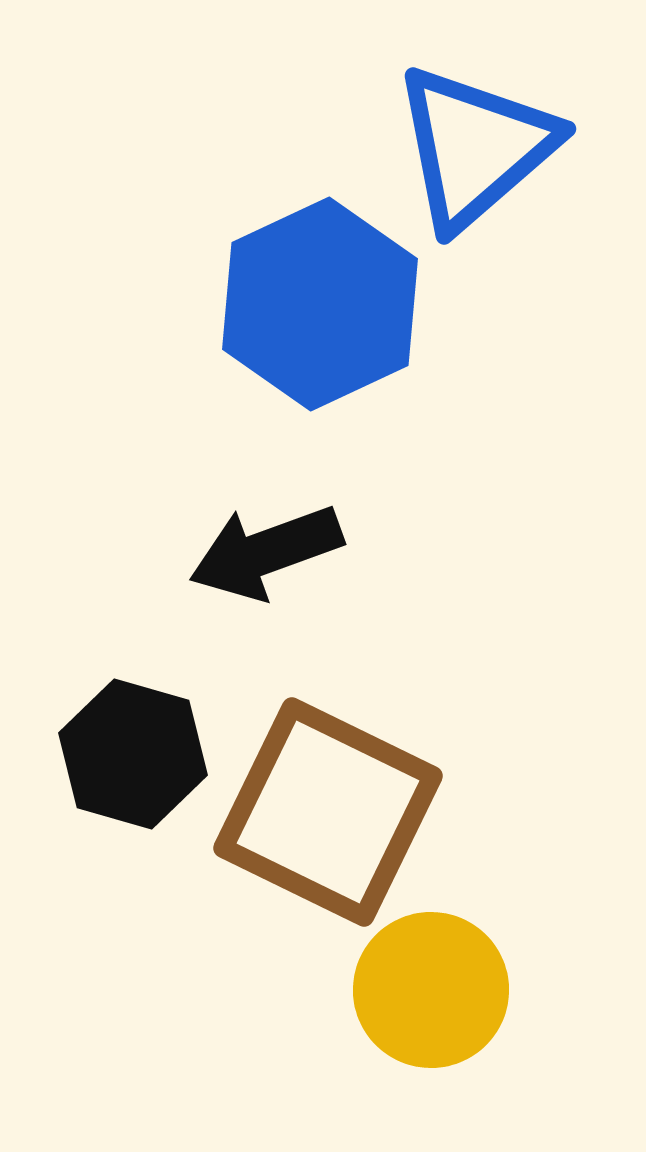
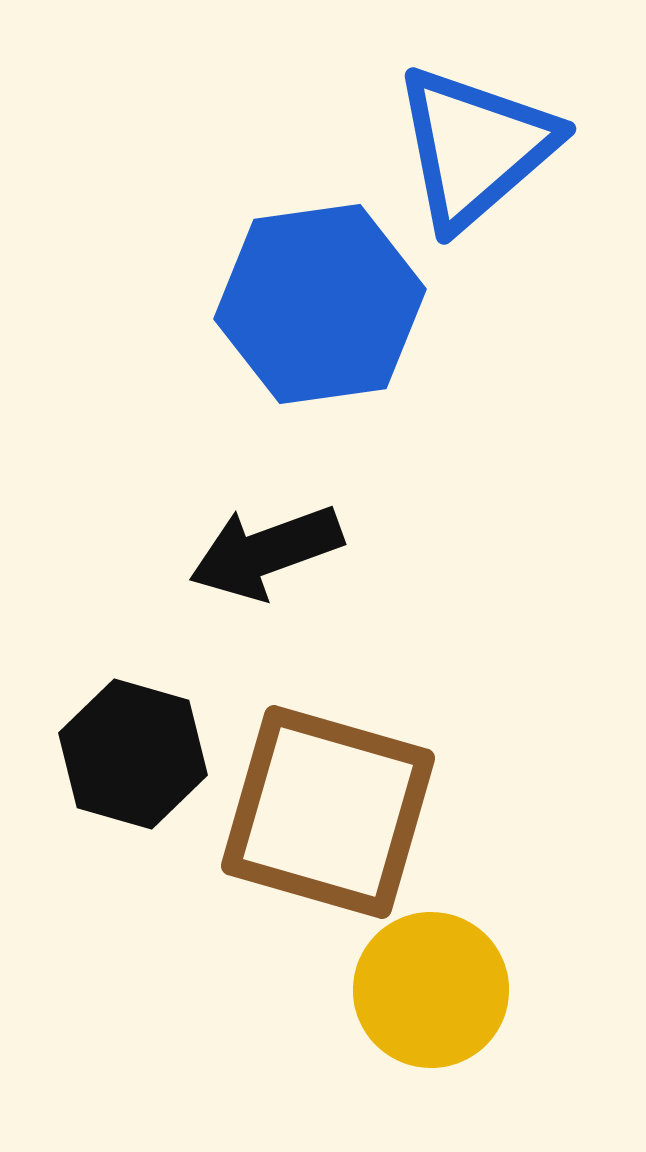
blue hexagon: rotated 17 degrees clockwise
brown square: rotated 10 degrees counterclockwise
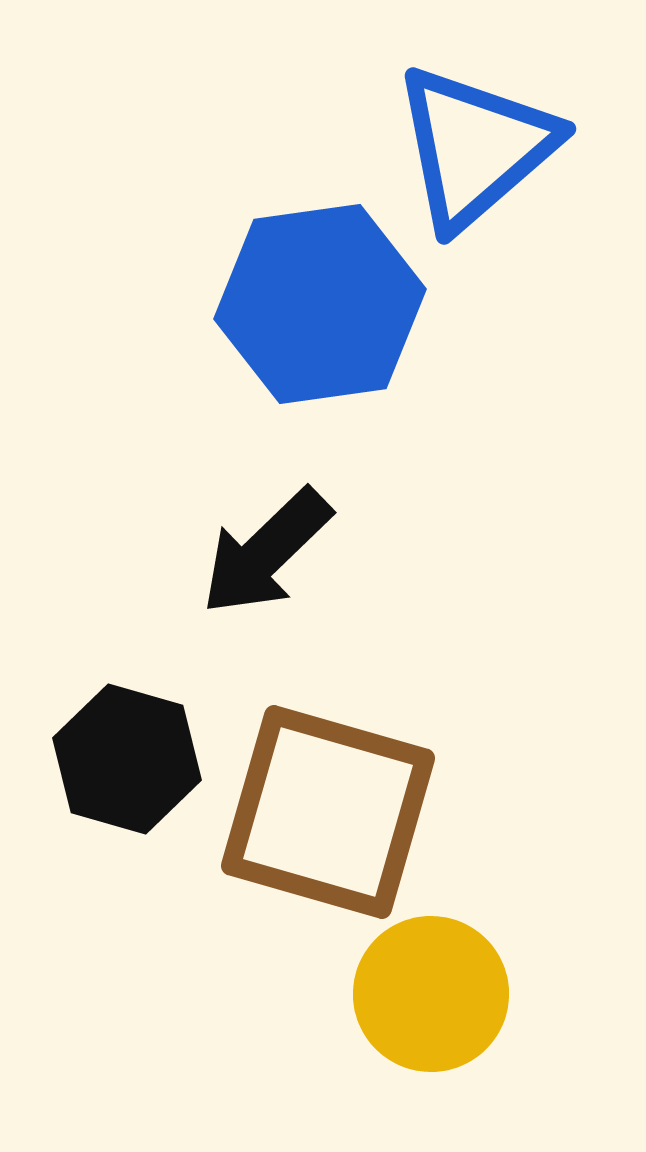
black arrow: rotated 24 degrees counterclockwise
black hexagon: moved 6 px left, 5 px down
yellow circle: moved 4 px down
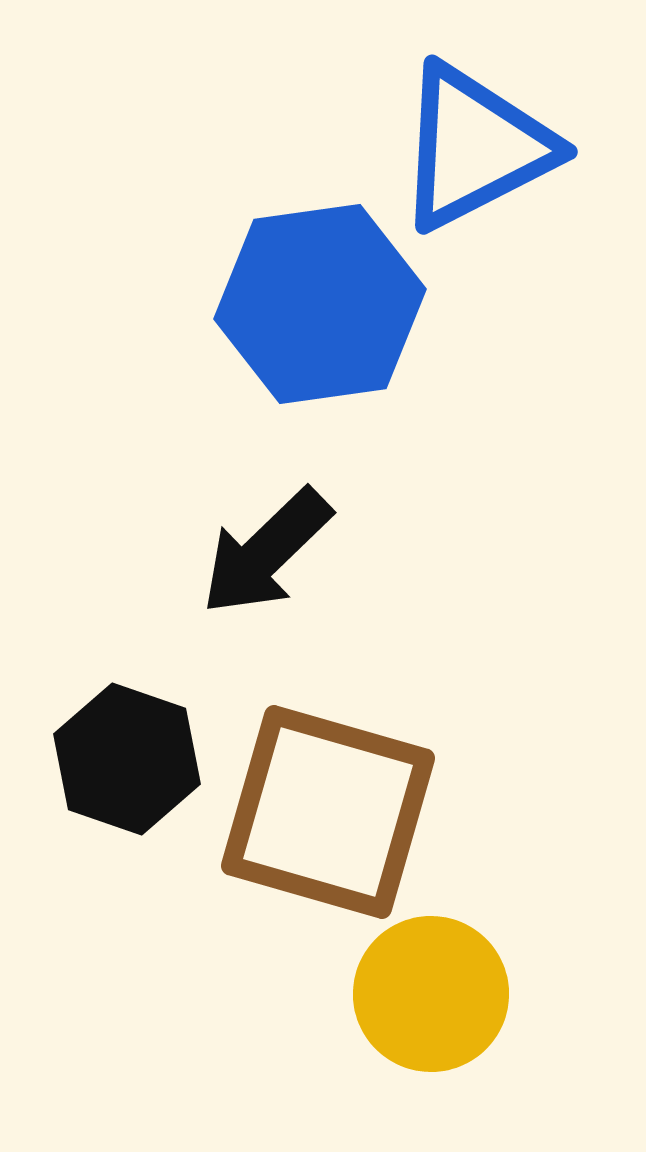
blue triangle: rotated 14 degrees clockwise
black hexagon: rotated 3 degrees clockwise
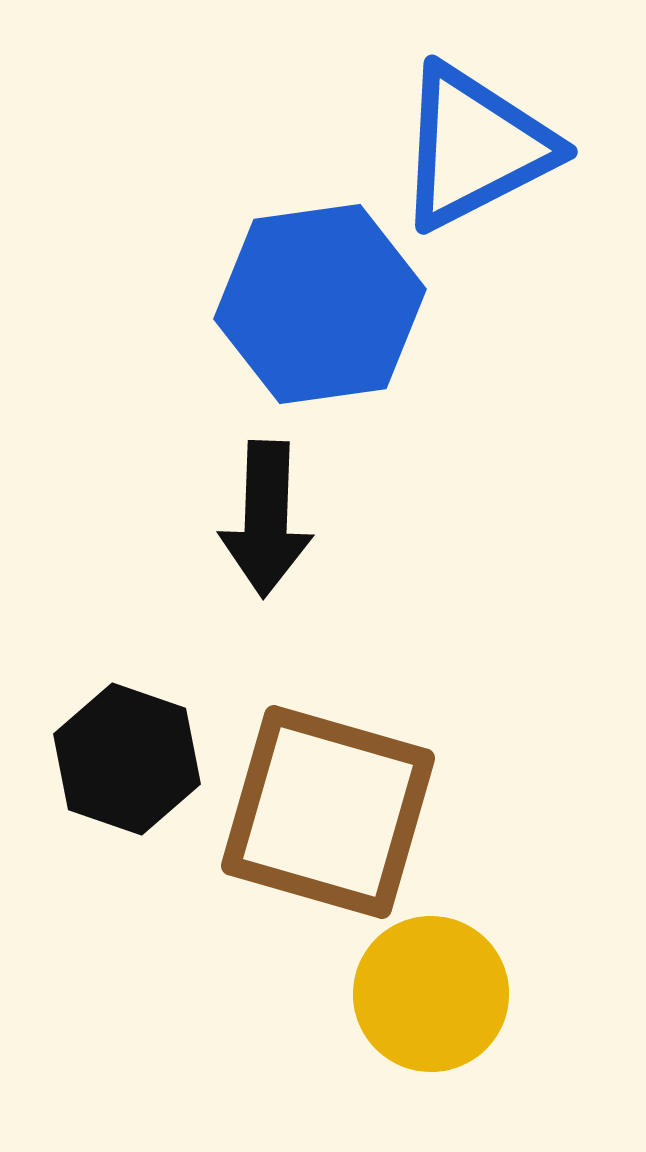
black arrow: moved 33 px up; rotated 44 degrees counterclockwise
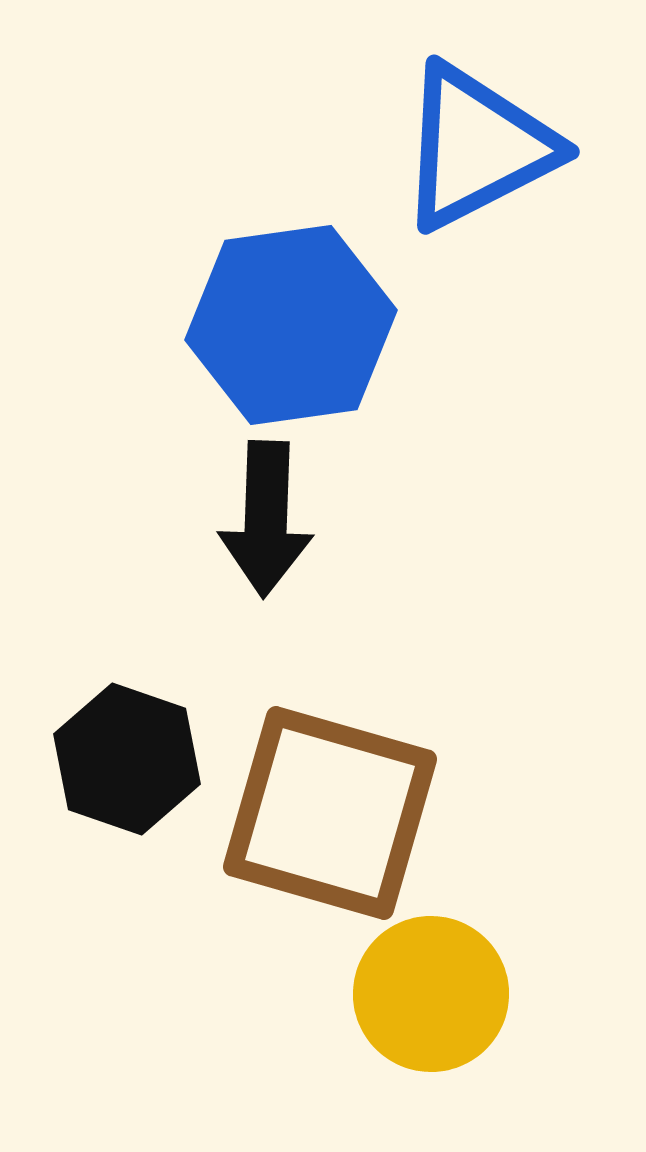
blue triangle: moved 2 px right
blue hexagon: moved 29 px left, 21 px down
brown square: moved 2 px right, 1 px down
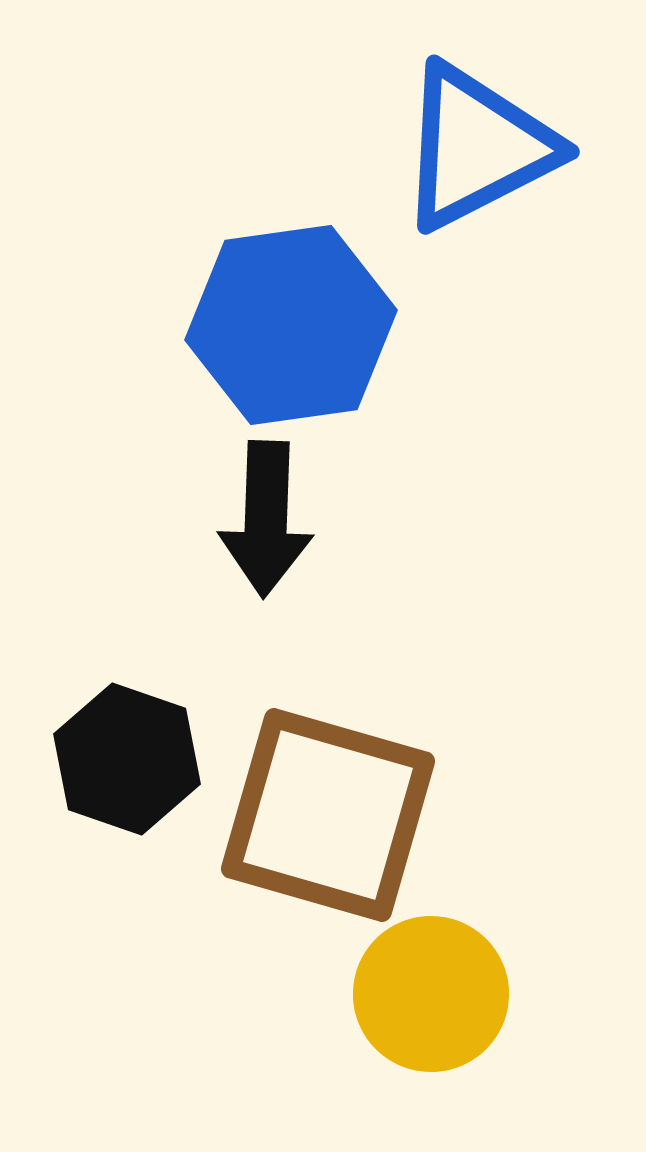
brown square: moved 2 px left, 2 px down
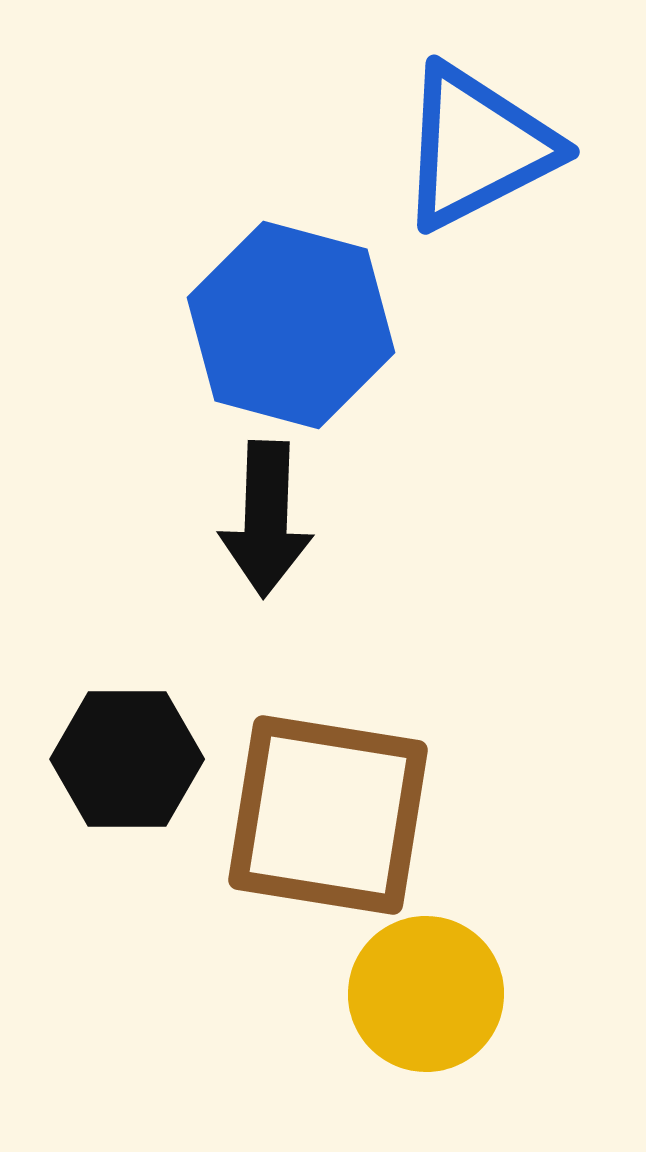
blue hexagon: rotated 23 degrees clockwise
black hexagon: rotated 19 degrees counterclockwise
brown square: rotated 7 degrees counterclockwise
yellow circle: moved 5 px left
